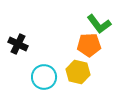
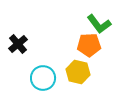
black cross: rotated 24 degrees clockwise
cyan circle: moved 1 px left, 1 px down
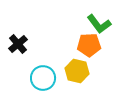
yellow hexagon: moved 1 px left, 1 px up
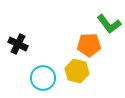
green L-shape: moved 10 px right
black cross: rotated 24 degrees counterclockwise
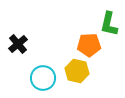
green L-shape: rotated 50 degrees clockwise
black cross: rotated 24 degrees clockwise
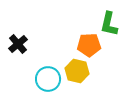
cyan circle: moved 5 px right, 1 px down
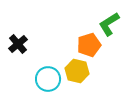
green L-shape: rotated 45 degrees clockwise
orange pentagon: rotated 15 degrees counterclockwise
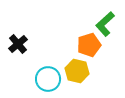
green L-shape: moved 4 px left; rotated 10 degrees counterclockwise
